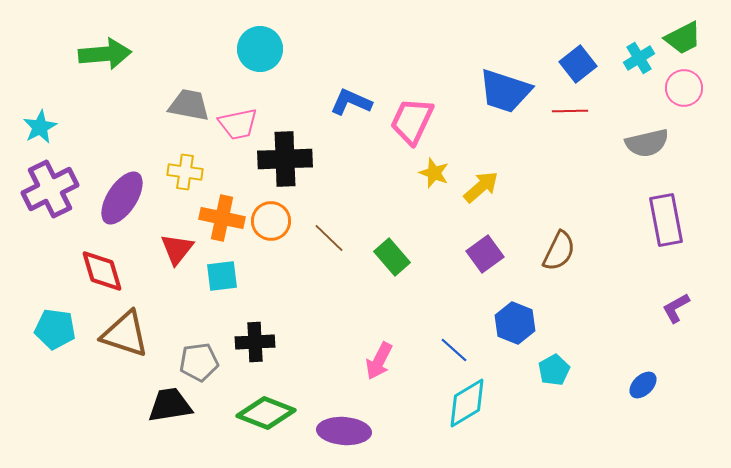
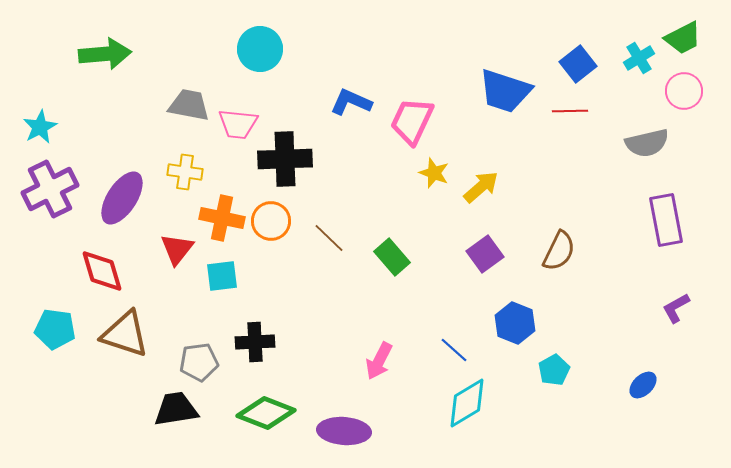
pink circle at (684, 88): moved 3 px down
pink trapezoid at (238, 124): rotated 18 degrees clockwise
black trapezoid at (170, 405): moved 6 px right, 4 px down
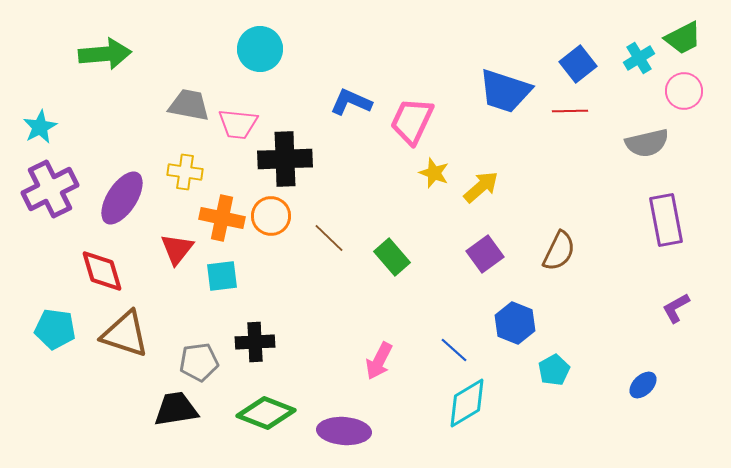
orange circle at (271, 221): moved 5 px up
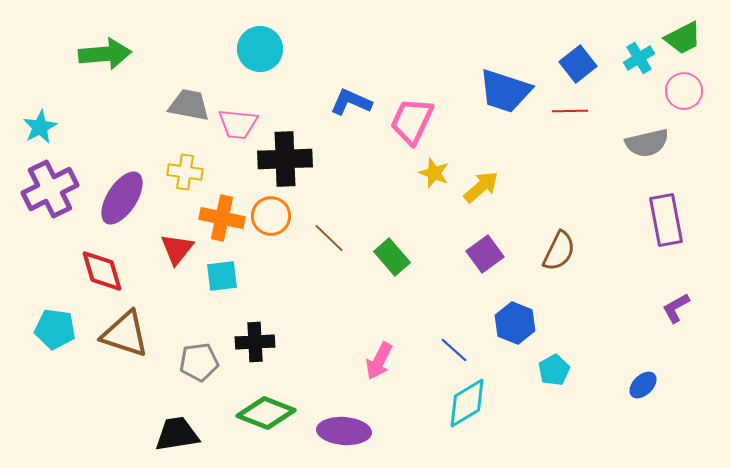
black trapezoid at (176, 409): moved 1 px right, 25 px down
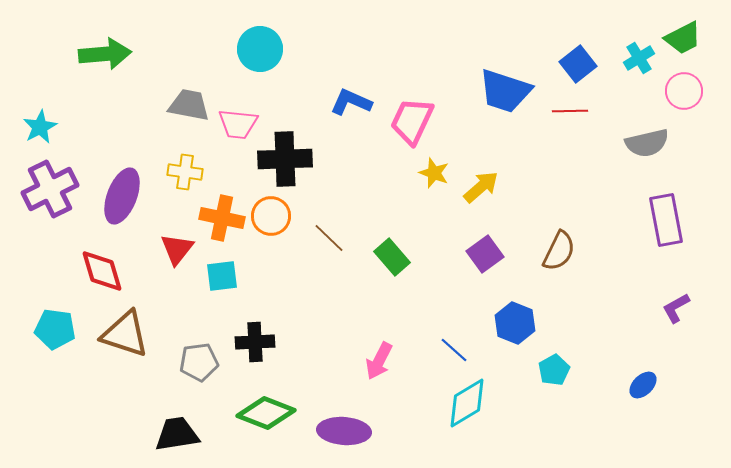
purple ellipse at (122, 198): moved 2 px up; rotated 12 degrees counterclockwise
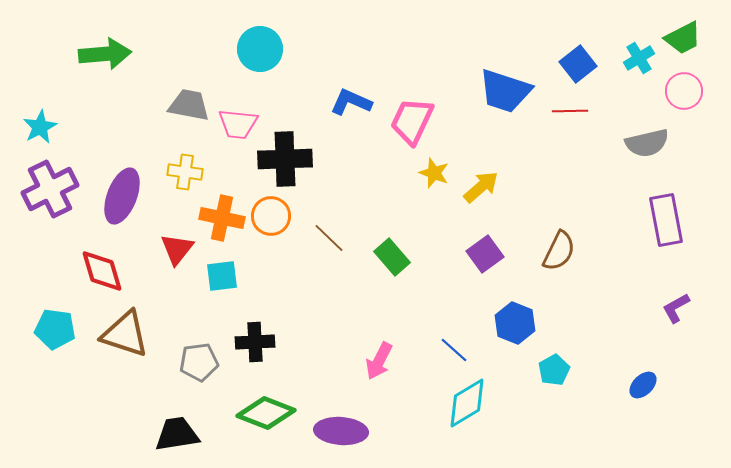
purple ellipse at (344, 431): moved 3 px left
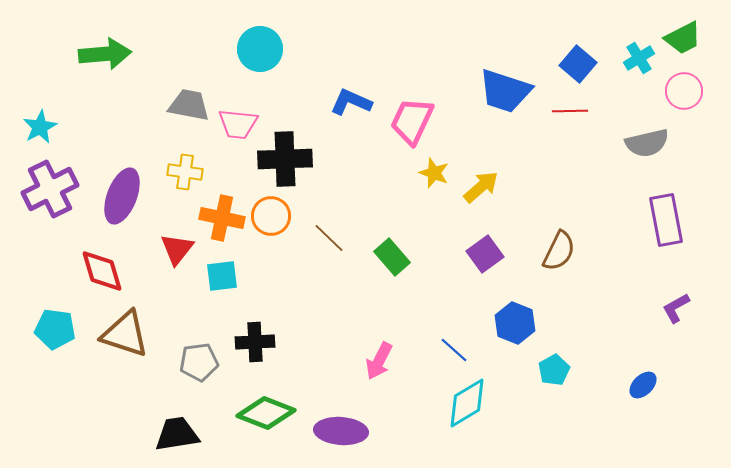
blue square at (578, 64): rotated 12 degrees counterclockwise
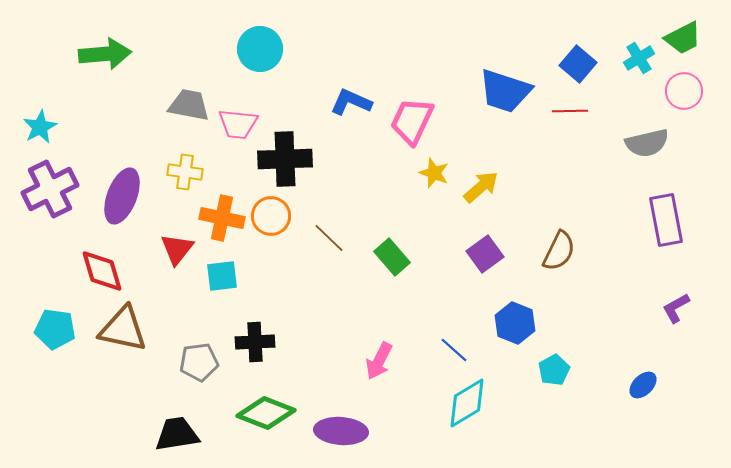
brown triangle at (125, 334): moved 2 px left, 5 px up; rotated 6 degrees counterclockwise
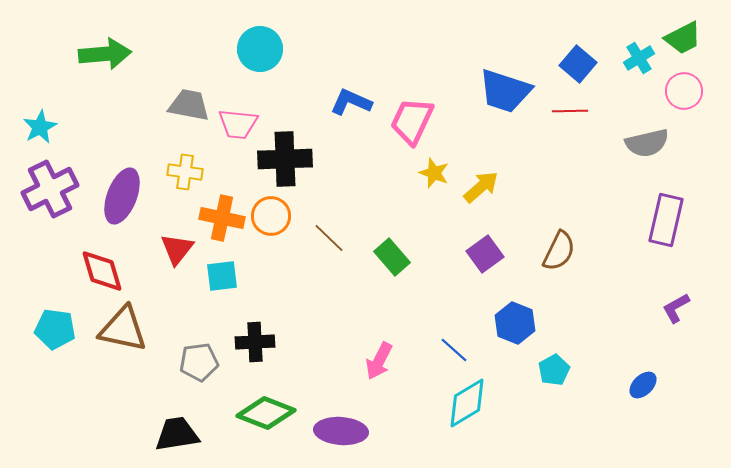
purple rectangle at (666, 220): rotated 24 degrees clockwise
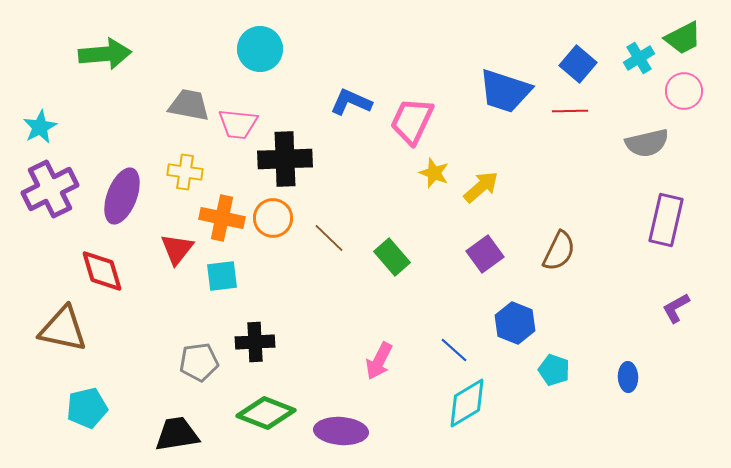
orange circle at (271, 216): moved 2 px right, 2 px down
cyan pentagon at (55, 329): moved 32 px right, 79 px down; rotated 21 degrees counterclockwise
brown triangle at (123, 329): moved 60 px left
cyan pentagon at (554, 370): rotated 24 degrees counterclockwise
blue ellipse at (643, 385): moved 15 px left, 8 px up; rotated 48 degrees counterclockwise
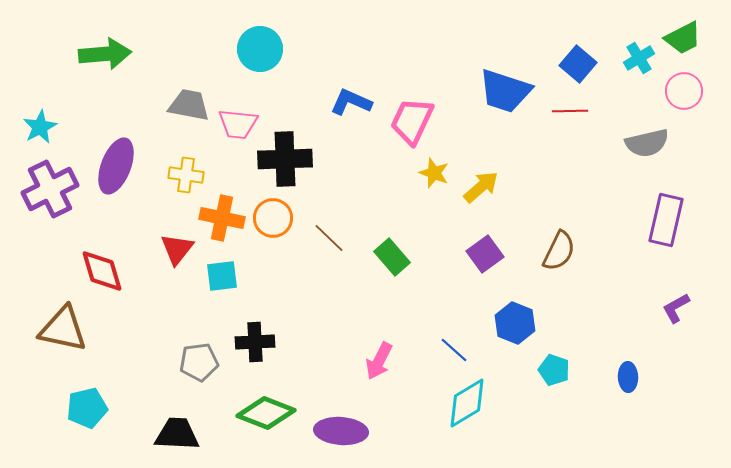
yellow cross at (185, 172): moved 1 px right, 3 px down
purple ellipse at (122, 196): moved 6 px left, 30 px up
black trapezoid at (177, 434): rotated 12 degrees clockwise
